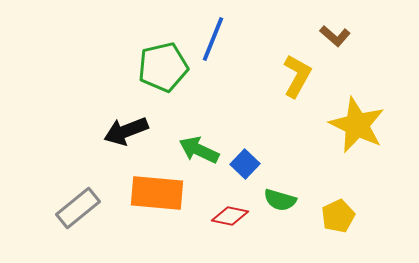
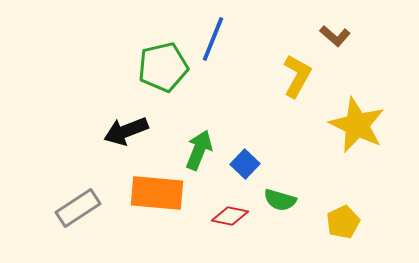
green arrow: rotated 87 degrees clockwise
gray rectangle: rotated 6 degrees clockwise
yellow pentagon: moved 5 px right, 6 px down
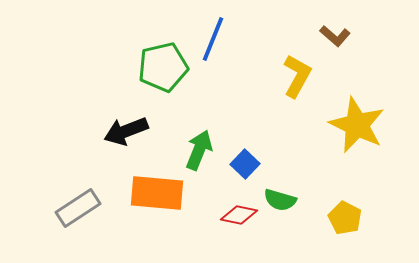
red diamond: moved 9 px right, 1 px up
yellow pentagon: moved 2 px right, 4 px up; rotated 20 degrees counterclockwise
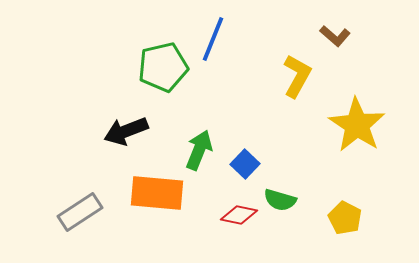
yellow star: rotated 8 degrees clockwise
gray rectangle: moved 2 px right, 4 px down
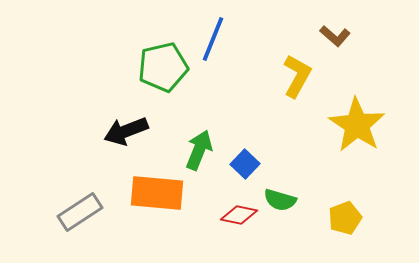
yellow pentagon: rotated 24 degrees clockwise
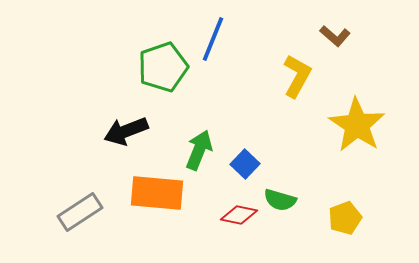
green pentagon: rotated 6 degrees counterclockwise
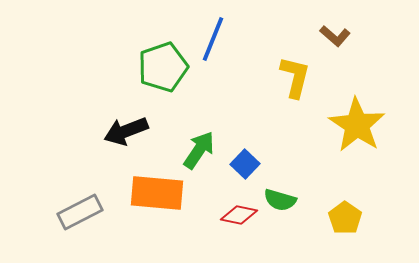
yellow L-shape: moved 2 px left, 1 px down; rotated 15 degrees counterclockwise
green arrow: rotated 12 degrees clockwise
gray rectangle: rotated 6 degrees clockwise
yellow pentagon: rotated 16 degrees counterclockwise
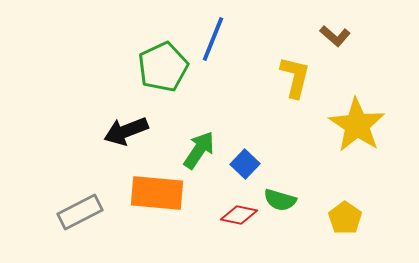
green pentagon: rotated 6 degrees counterclockwise
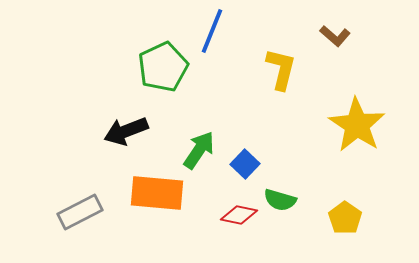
blue line: moved 1 px left, 8 px up
yellow L-shape: moved 14 px left, 8 px up
